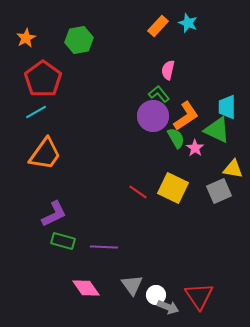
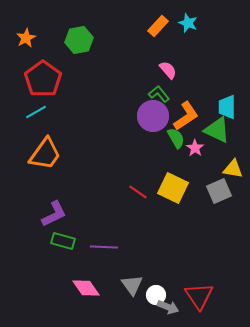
pink semicircle: rotated 126 degrees clockwise
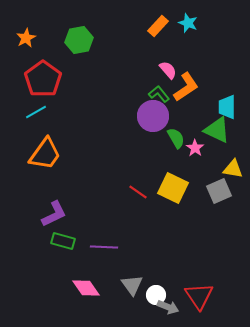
orange L-shape: moved 29 px up
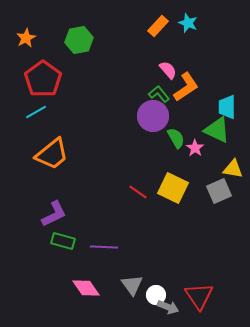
orange trapezoid: moved 7 px right; rotated 15 degrees clockwise
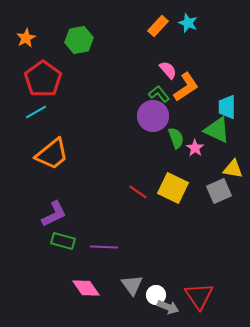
green semicircle: rotated 10 degrees clockwise
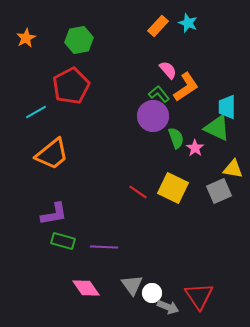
red pentagon: moved 28 px right, 7 px down; rotated 9 degrees clockwise
green triangle: moved 2 px up
purple L-shape: rotated 16 degrees clockwise
white circle: moved 4 px left, 2 px up
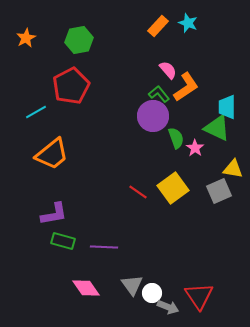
yellow square: rotated 28 degrees clockwise
